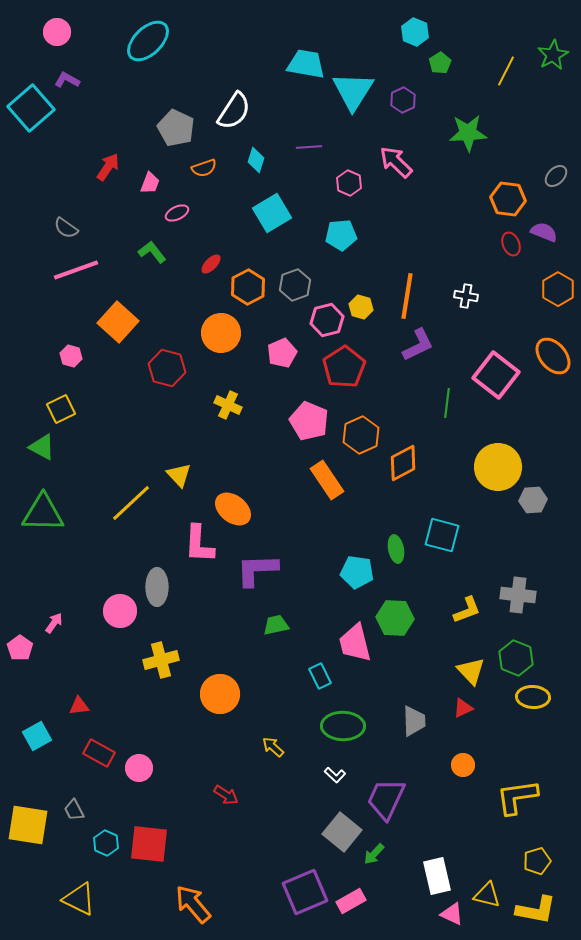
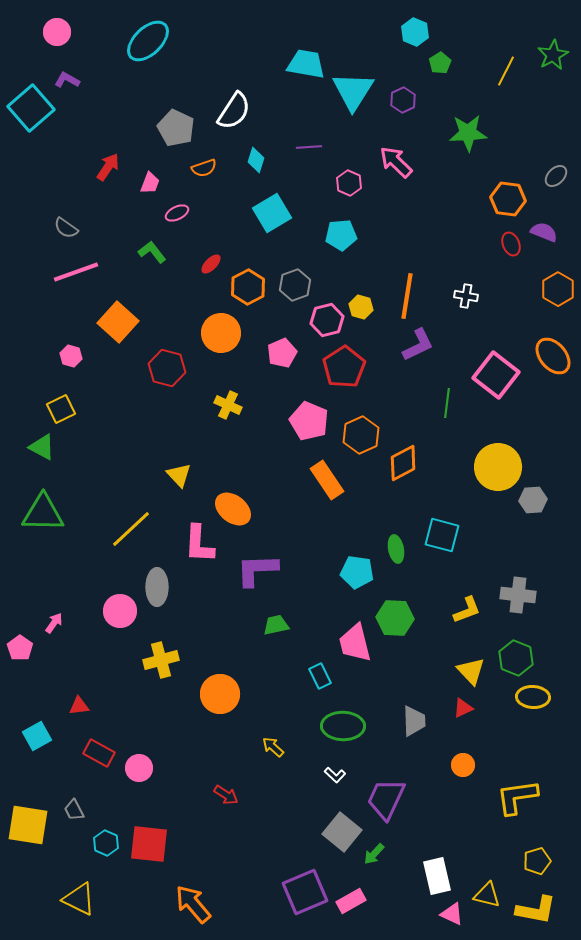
pink line at (76, 270): moved 2 px down
yellow line at (131, 503): moved 26 px down
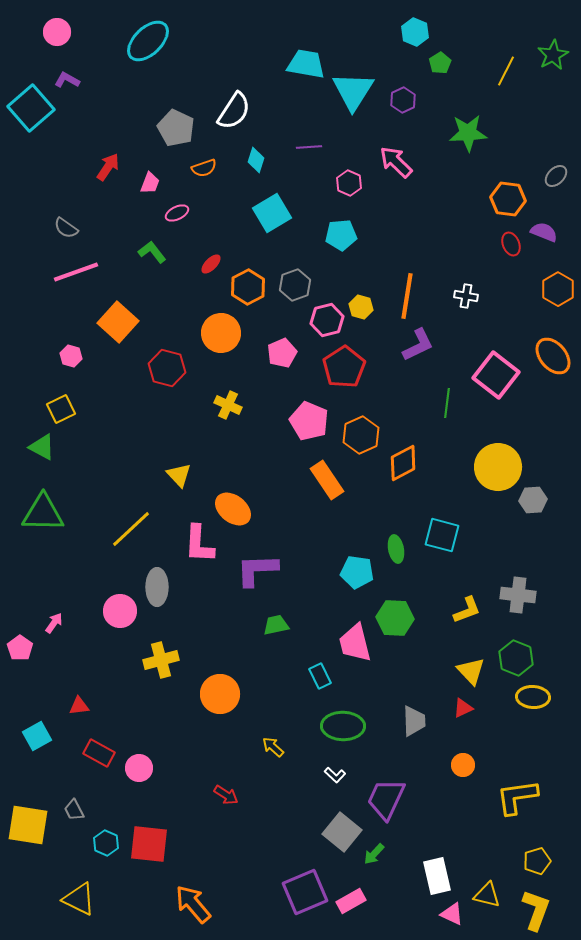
yellow L-shape at (536, 910): rotated 81 degrees counterclockwise
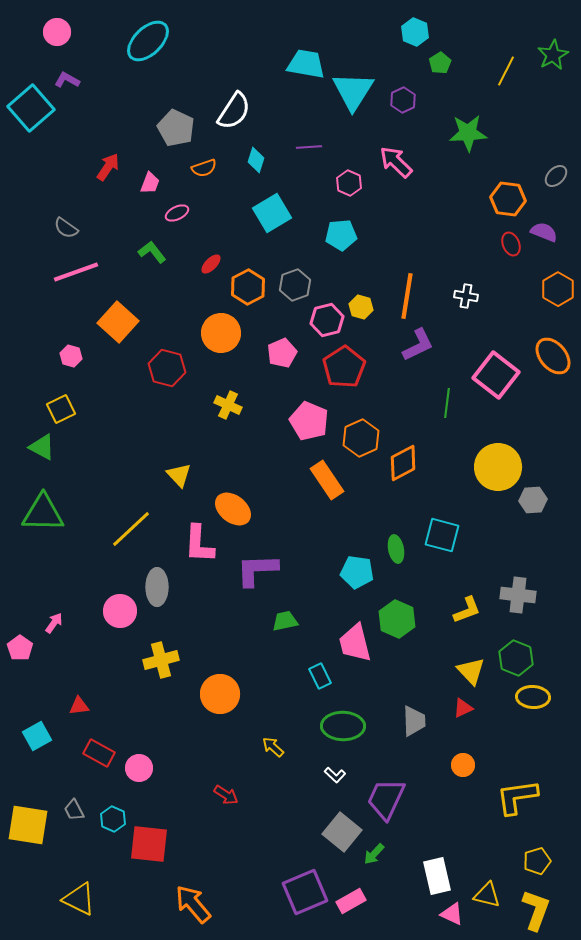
orange hexagon at (361, 435): moved 3 px down
green hexagon at (395, 618): moved 2 px right, 1 px down; rotated 21 degrees clockwise
green trapezoid at (276, 625): moved 9 px right, 4 px up
cyan hexagon at (106, 843): moved 7 px right, 24 px up
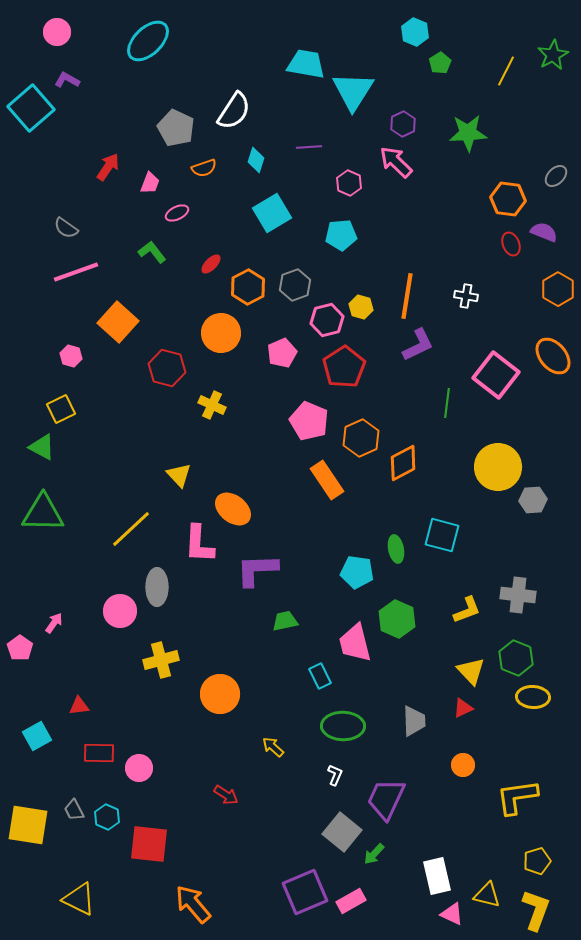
purple hexagon at (403, 100): moved 24 px down
yellow cross at (228, 405): moved 16 px left
red rectangle at (99, 753): rotated 28 degrees counterclockwise
white L-shape at (335, 775): rotated 110 degrees counterclockwise
cyan hexagon at (113, 819): moved 6 px left, 2 px up
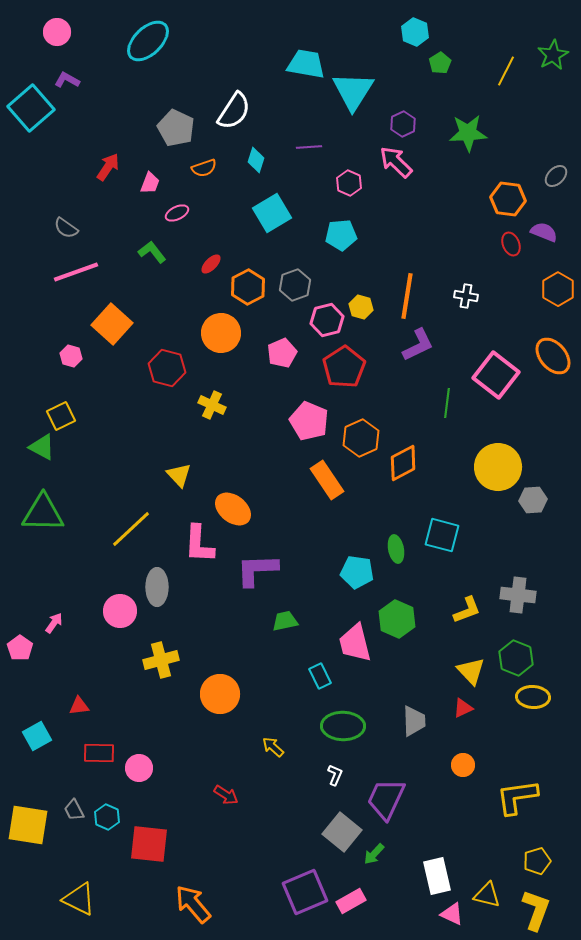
orange square at (118, 322): moved 6 px left, 2 px down
yellow square at (61, 409): moved 7 px down
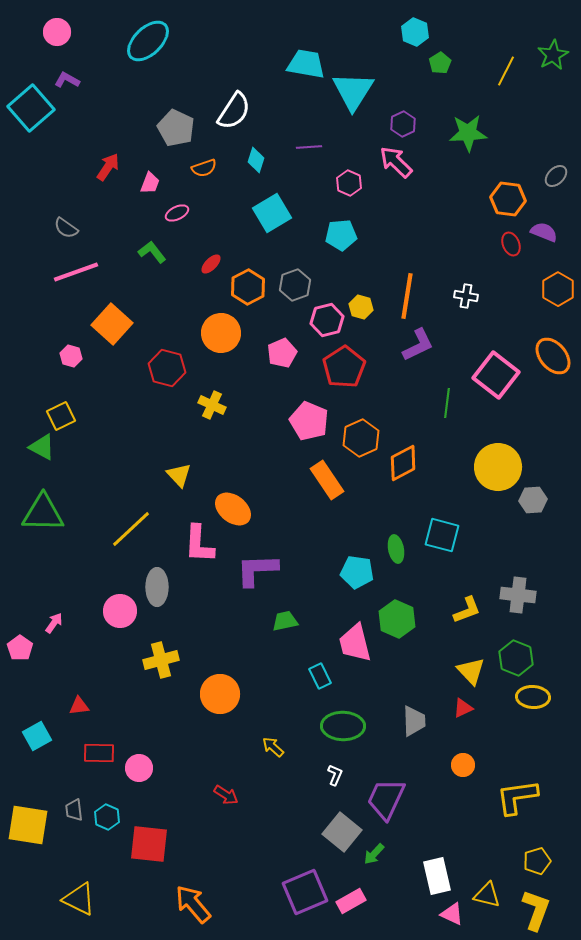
gray trapezoid at (74, 810): rotated 20 degrees clockwise
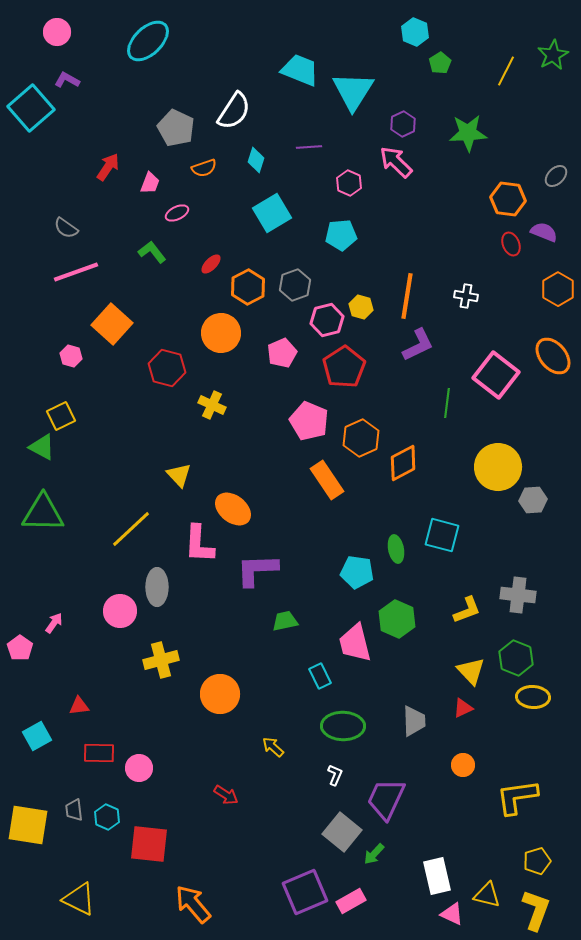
cyan trapezoid at (306, 64): moved 6 px left, 6 px down; rotated 12 degrees clockwise
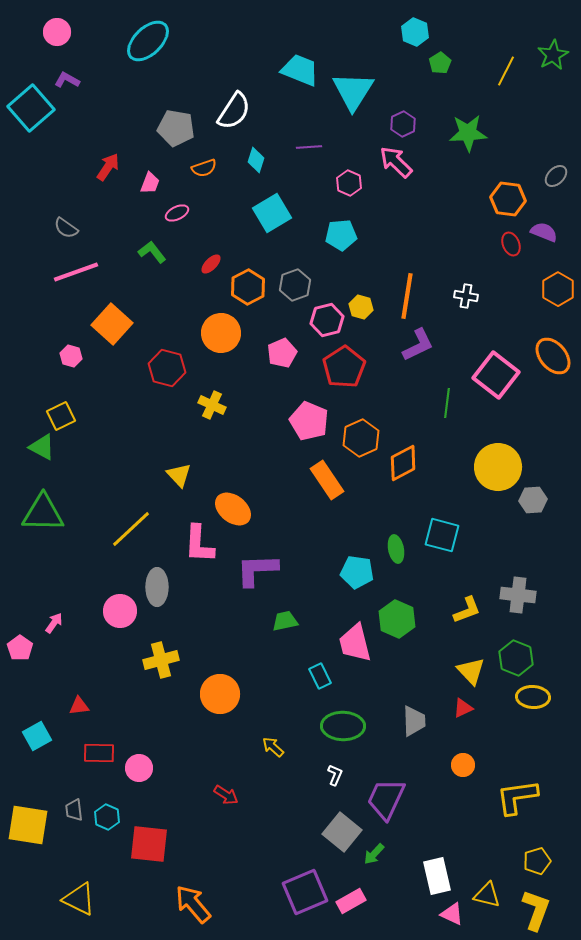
gray pentagon at (176, 128): rotated 15 degrees counterclockwise
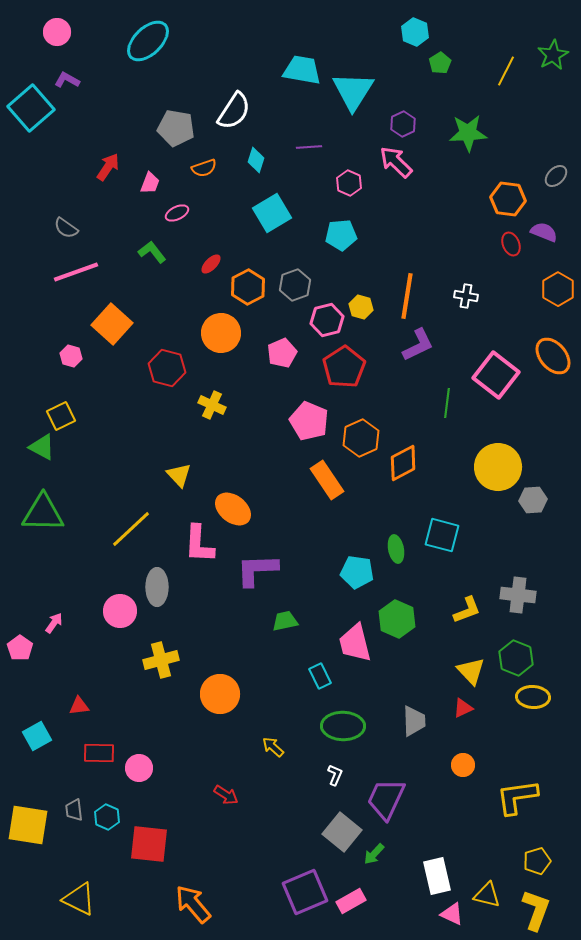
cyan trapezoid at (300, 70): moved 2 px right; rotated 12 degrees counterclockwise
